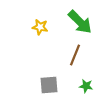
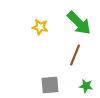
green arrow: moved 1 px left, 1 px down
gray square: moved 1 px right
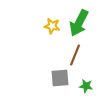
green arrow: rotated 72 degrees clockwise
yellow star: moved 12 px right, 1 px up
gray square: moved 10 px right, 7 px up
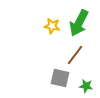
brown line: rotated 15 degrees clockwise
gray square: rotated 18 degrees clockwise
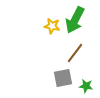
green arrow: moved 4 px left, 3 px up
brown line: moved 2 px up
gray square: moved 3 px right; rotated 24 degrees counterclockwise
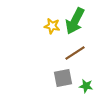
green arrow: moved 1 px down
brown line: rotated 20 degrees clockwise
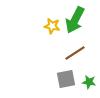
green arrow: moved 1 px up
gray square: moved 3 px right, 1 px down
green star: moved 3 px right, 4 px up
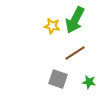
gray square: moved 8 px left; rotated 30 degrees clockwise
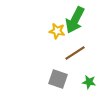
yellow star: moved 5 px right, 5 px down
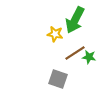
yellow star: moved 2 px left, 3 px down
green star: moved 25 px up
